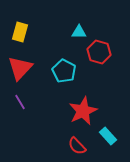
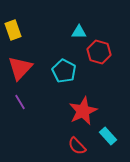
yellow rectangle: moved 7 px left, 2 px up; rotated 36 degrees counterclockwise
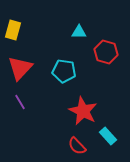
yellow rectangle: rotated 36 degrees clockwise
red hexagon: moved 7 px right
cyan pentagon: rotated 20 degrees counterclockwise
red star: rotated 20 degrees counterclockwise
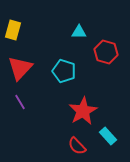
cyan pentagon: rotated 10 degrees clockwise
red star: rotated 16 degrees clockwise
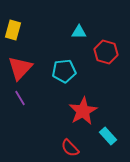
cyan pentagon: rotated 25 degrees counterclockwise
purple line: moved 4 px up
red semicircle: moved 7 px left, 2 px down
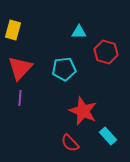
cyan pentagon: moved 2 px up
purple line: rotated 35 degrees clockwise
red star: rotated 20 degrees counterclockwise
red semicircle: moved 5 px up
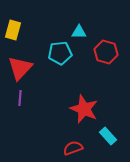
cyan pentagon: moved 4 px left, 16 px up
red star: moved 1 px right, 2 px up
red semicircle: moved 3 px right, 5 px down; rotated 114 degrees clockwise
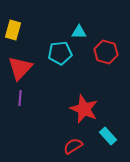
red semicircle: moved 2 px up; rotated 12 degrees counterclockwise
